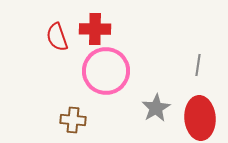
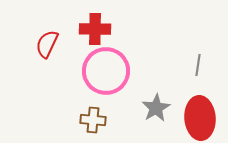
red semicircle: moved 10 px left, 7 px down; rotated 44 degrees clockwise
brown cross: moved 20 px right
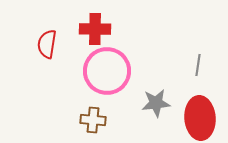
red semicircle: rotated 16 degrees counterclockwise
pink circle: moved 1 px right
gray star: moved 5 px up; rotated 24 degrees clockwise
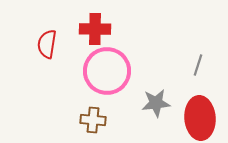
gray line: rotated 10 degrees clockwise
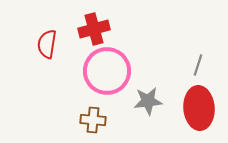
red cross: moved 1 px left; rotated 16 degrees counterclockwise
gray star: moved 8 px left, 2 px up
red ellipse: moved 1 px left, 10 px up
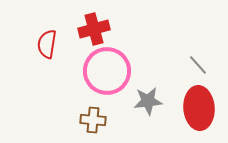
gray line: rotated 60 degrees counterclockwise
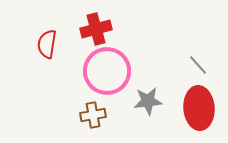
red cross: moved 2 px right
brown cross: moved 5 px up; rotated 15 degrees counterclockwise
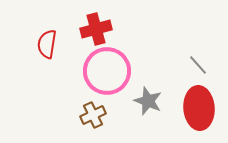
gray star: rotated 28 degrees clockwise
brown cross: rotated 15 degrees counterclockwise
